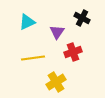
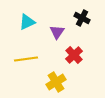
red cross: moved 1 px right, 3 px down; rotated 24 degrees counterclockwise
yellow line: moved 7 px left, 1 px down
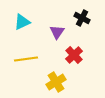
cyan triangle: moved 5 px left
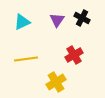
purple triangle: moved 12 px up
red cross: rotated 12 degrees clockwise
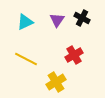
cyan triangle: moved 3 px right
yellow line: rotated 35 degrees clockwise
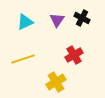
yellow line: moved 3 px left; rotated 45 degrees counterclockwise
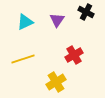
black cross: moved 4 px right, 6 px up
